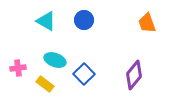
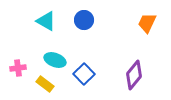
orange trapezoid: rotated 45 degrees clockwise
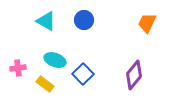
blue square: moved 1 px left
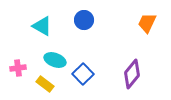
cyan triangle: moved 4 px left, 5 px down
purple diamond: moved 2 px left, 1 px up
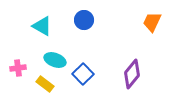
orange trapezoid: moved 5 px right, 1 px up
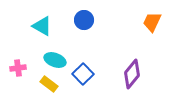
yellow rectangle: moved 4 px right
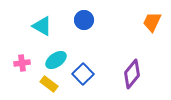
cyan ellipse: moved 1 px right; rotated 55 degrees counterclockwise
pink cross: moved 4 px right, 5 px up
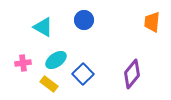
orange trapezoid: rotated 20 degrees counterclockwise
cyan triangle: moved 1 px right, 1 px down
pink cross: moved 1 px right
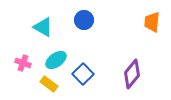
pink cross: rotated 28 degrees clockwise
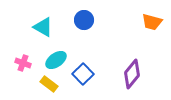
orange trapezoid: rotated 80 degrees counterclockwise
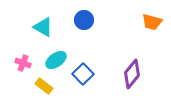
yellow rectangle: moved 5 px left, 2 px down
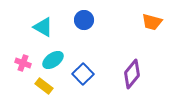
cyan ellipse: moved 3 px left
